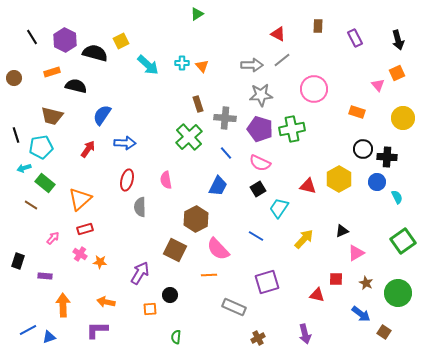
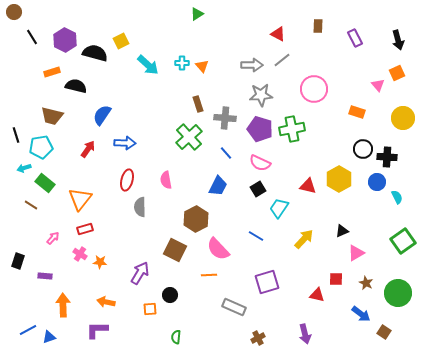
brown circle at (14, 78): moved 66 px up
orange triangle at (80, 199): rotated 10 degrees counterclockwise
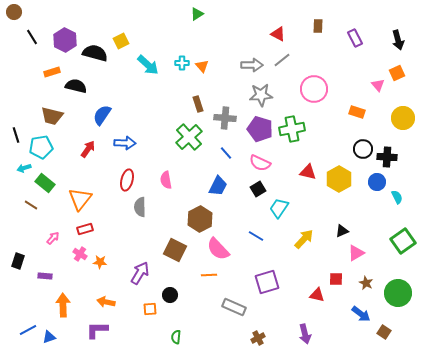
red triangle at (308, 186): moved 14 px up
brown hexagon at (196, 219): moved 4 px right
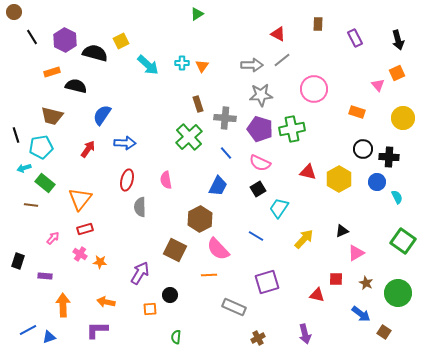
brown rectangle at (318, 26): moved 2 px up
orange triangle at (202, 66): rotated 16 degrees clockwise
black cross at (387, 157): moved 2 px right
brown line at (31, 205): rotated 24 degrees counterclockwise
green square at (403, 241): rotated 20 degrees counterclockwise
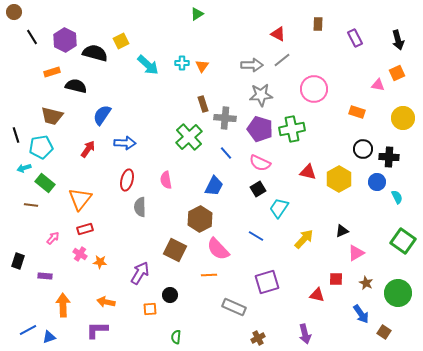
pink triangle at (378, 85): rotated 40 degrees counterclockwise
brown rectangle at (198, 104): moved 5 px right
blue trapezoid at (218, 186): moved 4 px left
blue arrow at (361, 314): rotated 18 degrees clockwise
